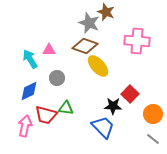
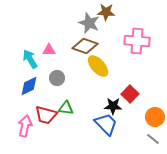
brown star: rotated 18 degrees counterclockwise
blue diamond: moved 5 px up
orange circle: moved 2 px right, 3 px down
blue trapezoid: moved 3 px right, 3 px up
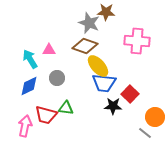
blue trapezoid: moved 2 px left, 41 px up; rotated 140 degrees clockwise
gray line: moved 8 px left, 6 px up
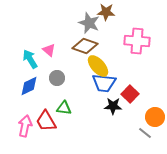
pink triangle: rotated 40 degrees clockwise
green triangle: moved 2 px left
red trapezoid: moved 6 px down; rotated 45 degrees clockwise
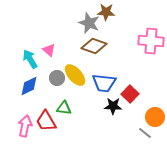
pink cross: moved 14 px right
brown diamond: moved 9 px right
yellow ellipse: moved 23 px left, 9 px down
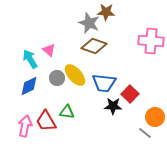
green triangle: moved 3 px right, 4 px down
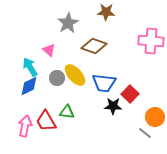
gray star: moved 21 px left; rotated 20 degrees clockwise
cyan arrow: moved 8 px down
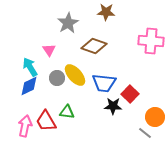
pink triangle: rotated 16 degrees clockwise
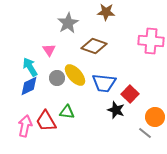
black star: moved 3 px right, 4 px down; rotated 18 degrees clockwise
